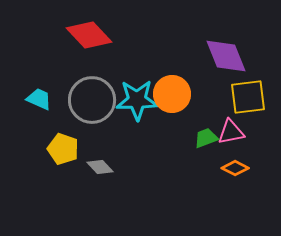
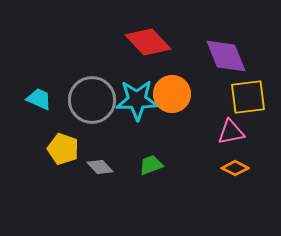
red diamond: moved 59 px right, 7 px down
green trapezoid: moved 55 px left, 27 px down
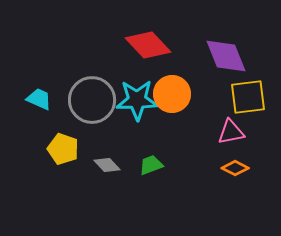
red diamond: moved 3 px down
gray diamond: moved 7 px right, 2 px up
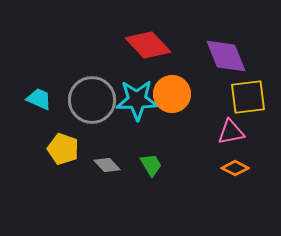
green trapezoid: rotated 80 degrees clockwise
